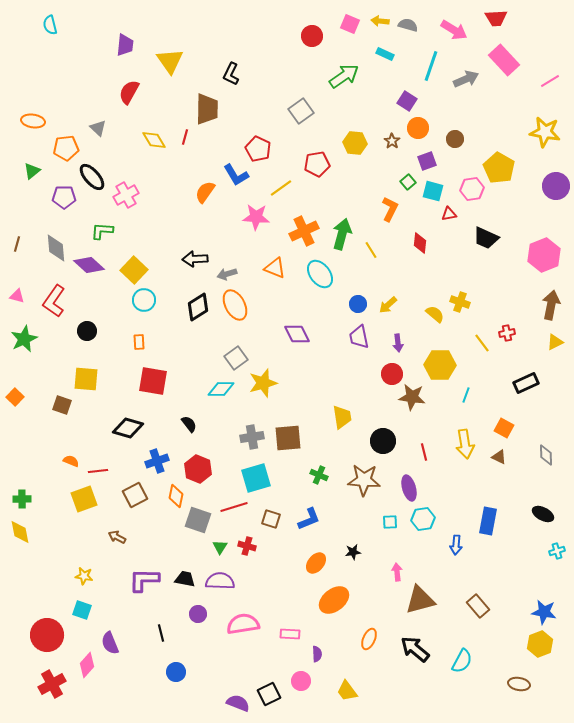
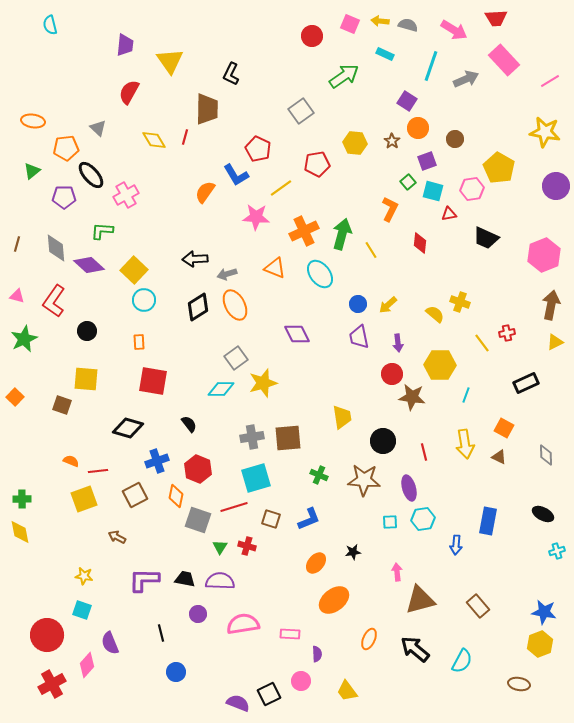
black ellipse at (92, 177): moved 1 px left, 2 px up
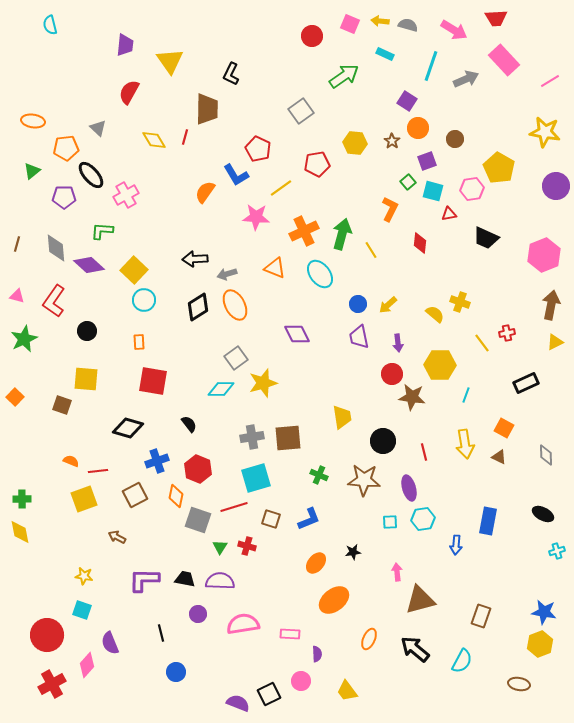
brown rectangle at (478, 606): moved 3 px right, 10 px down; rotated 60 degrees clockwise
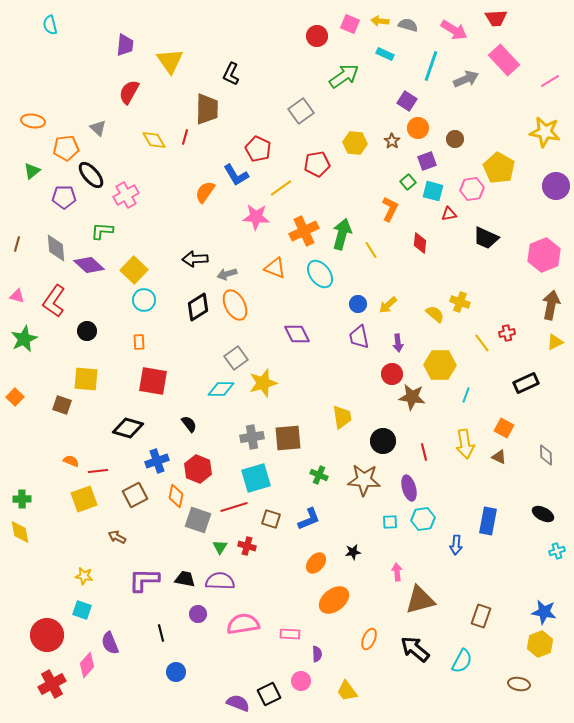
red circle at (312, 36): moved 5 px right
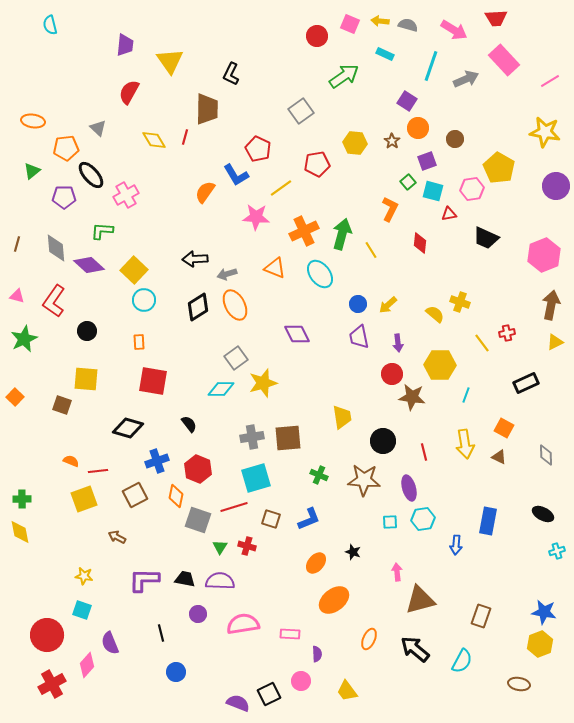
black star at (353, 552): rotated 28 degrees clockwise
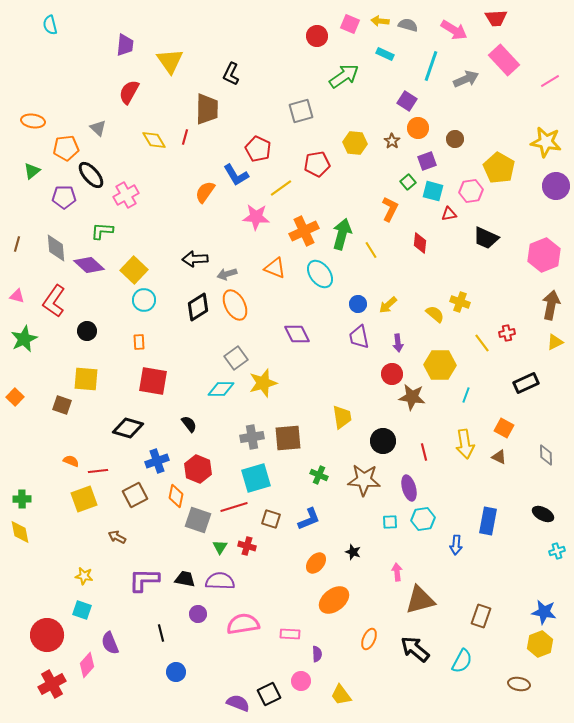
gray square at (301, 111): rotated 20 degrees clockwise
yellow star at (545, 132): moved 1 px right, 10 px down
pink hexagon at (472, 189): moved 1 px left, 2 px down
yellow trapezoid at (347, 691): moved 6 px left, 4 px down
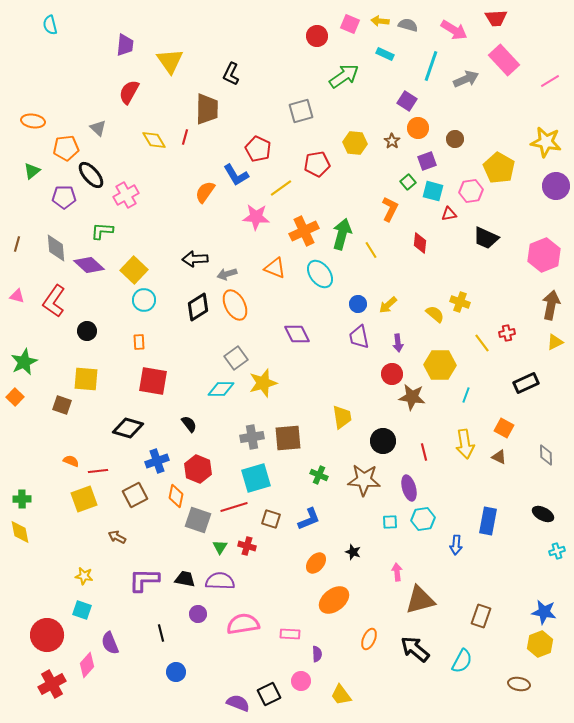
green star at (24, 339): moved 23 px down
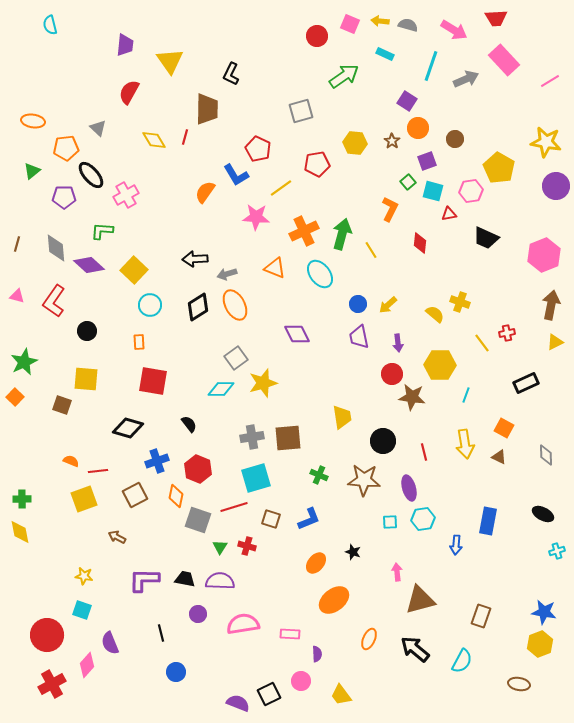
cyan circle at (144, 300): moved 6 px right, 5 px down
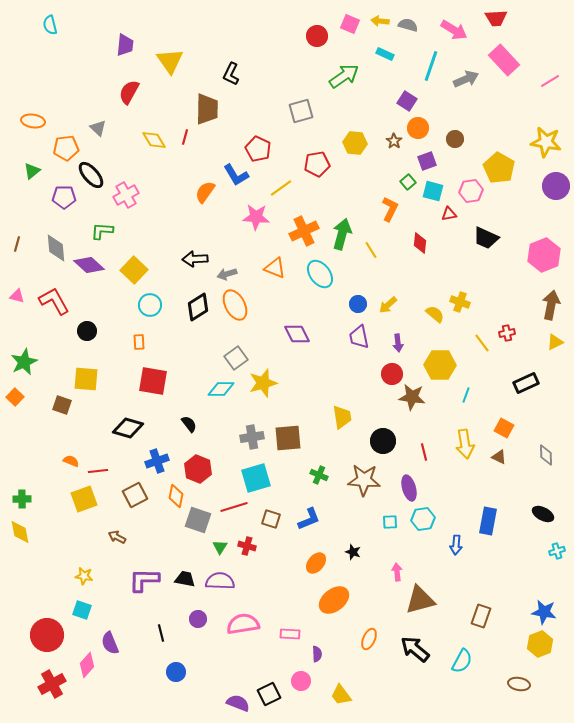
brown star at (392, 141): moved 2 px right
red L-shape at (54, 301): rotated 116 degrees clockwise
purple circle at (198, 614): moved 5 px down
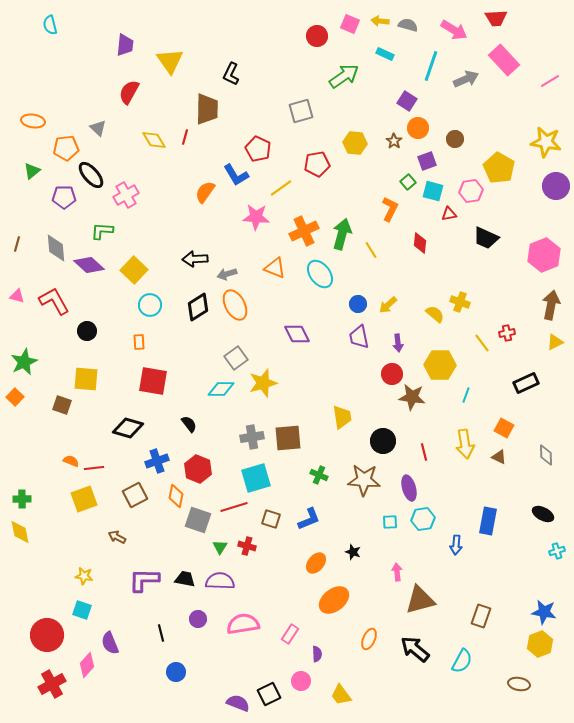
red line at (98, 471): moved 4 px left, 3 px up
pink rectangle at (290, 634): rotated 60 degrees counterclockwise
